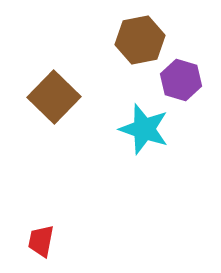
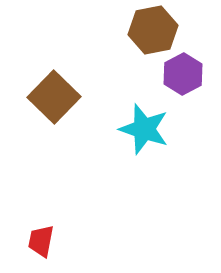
brown hexagon: moved 13 px right, 10 px up
purple hexagon: moved 2 px right, 6 px up; rotated 15 degrees clockwise
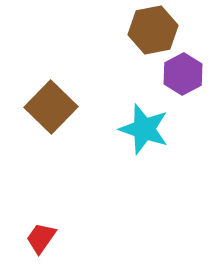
brown square: moved 3 px left, 10 px down
red trapezoid: moved 3 px up; rotated 24 degrees clockwise
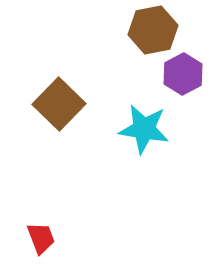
brown square: moved 8 px right, 3 px up
cyan star: rotated 9 degrees counterclockwise
red trapezoid: rotated 124 degrees clockwise
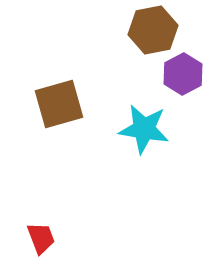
brown square: rotated 30 degrees clockwise
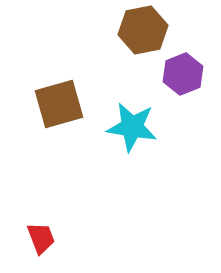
brown hexagon: moved 10 px left
purple hexagon: rotated 6 degrees clockwise
cyan star: moved 12 px left, 2 px up
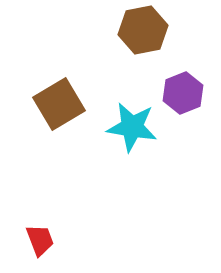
purple hexagon: moved 19 px down
brown square: rotated 15 degrees counterclockwise
red trapezoid: moved 1 px left, 2 px down
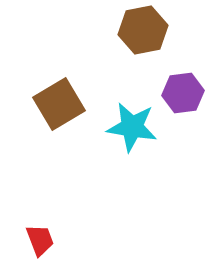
purple hexagon: rotated 15 degrees clockwise
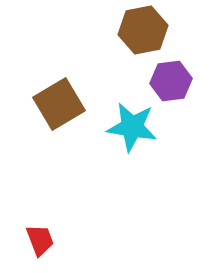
purple hexagon: moved 12 px left, 12 px up
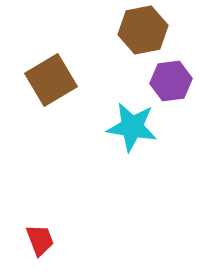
brown square: moved 8 px left, 24 px up
